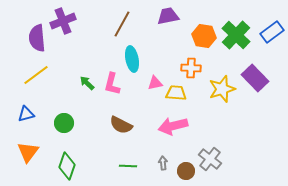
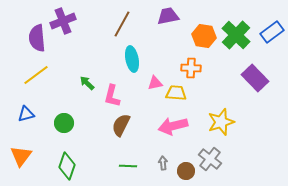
pink L-shape: moved 12 px down
yellow star: moved 1 px left, 33 px down
brown semicircle: rotated 90 degrees clockwise
orange triangle: moved 7 px left, 4 px down
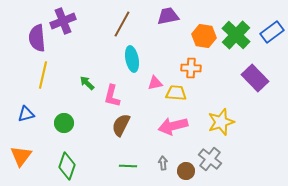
yellow line: moved 7 px right; rotated 40 degrees counterclockwise
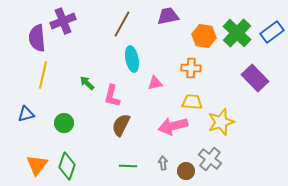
green cross: moved 1 px right, 2 px up
yellow trapezoid: moved 16 px right, 9 px down
orange triangle: moved 16 px right, 9 px down
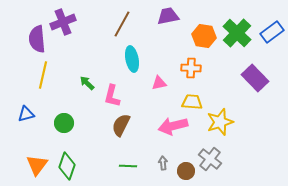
purple cross: moved 1 px down
purple semicircle: moved 1 px down
pink triangle: moved 4 px right
yellow star: moved 1 px left
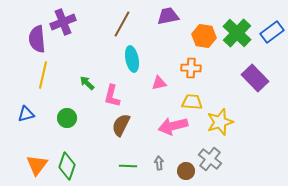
green circle: moved 3 px right, 5 px up
gray arrow: moved 4 px left
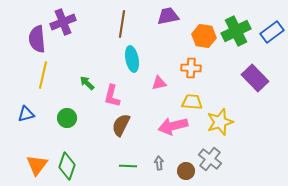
brown line: rotated 20 degrees counterclockwise
green cross: moved 1 px left, 2 px up; rotated 20 degrees clockwise
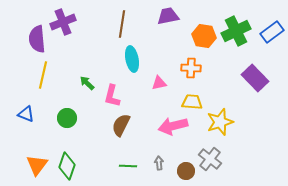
blue triangle: rotated 36 degrees clockwise
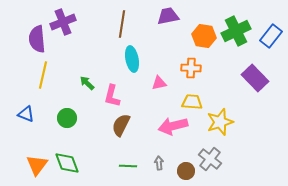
blue rectangle: moved 1 px left, 4 px down; rotated 15 degrees counterclockwise
green diamond: moved 3 px up; rotated 40 degrees counterclockwise
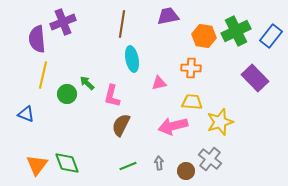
green circle: moved 24 px up
green line: rotated 24 degrees counterclockwise
